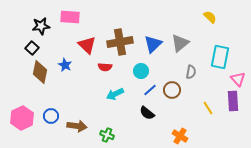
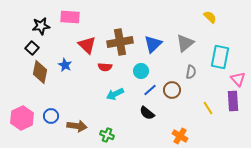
gray triangle: moved 5 px right
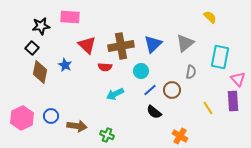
brown cross: moved 1 px right, 4 px down
black semicircle: moved 7 px right, 1 px up
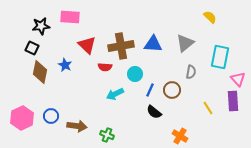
blue triangle: rotated 48 degrees clockwise
black square: rotated 16 degrees counterclockwise
cyan circle: moved 6 px left, 3 px down
blue line: rotated 24 degrees counterclockwise
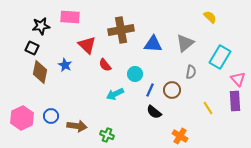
brown cross: moved 16 px up
cyan rectangle: rotated 20 degrees clockwise
red semicircle: moved 2 px up; rotated 48 degrees clockwise
purple rectangle: moved 2 px right
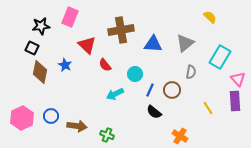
pink rectangle: rotated 72 degrees counterclockwise
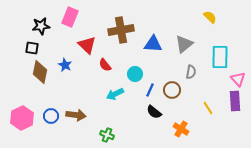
gray triangle: moved 1 px left, 1 px down
black square: rotated 16 degrees counterclockwise
cyan rectangle: rotated 30 degrees counterclockwise
brown arrow: moved 1 px left, 11 px up
orange cross: moved 1 px right, 7 px up
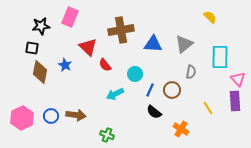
red triangle: moved 1 px right, 2 px down
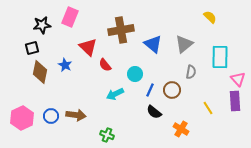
black star: moved 1 px right, 1 px up
blue triangle: rotated 36 degrees clockwise
black square: rotated 24 degrees counterclockwise
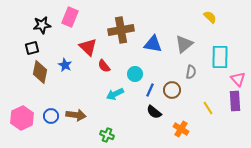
blue triangle: rotated 30 degrees counterclockwise
red semicircle: moved 1 px left, 1 px down
